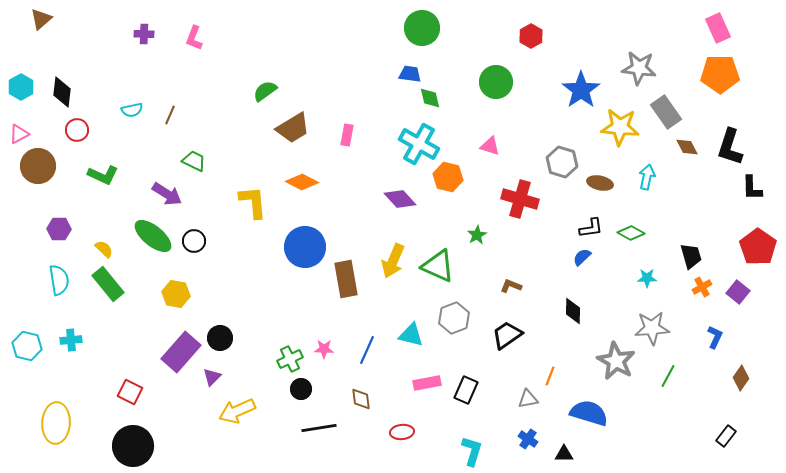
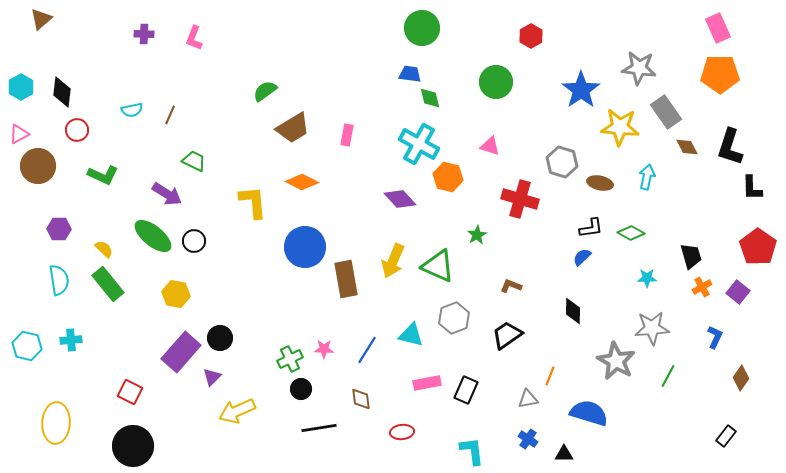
blue line at (367, 350): rotated 8 degrees clockwise
cyan L-shape at (472, 451): rotated 24 degrees counterclockwise
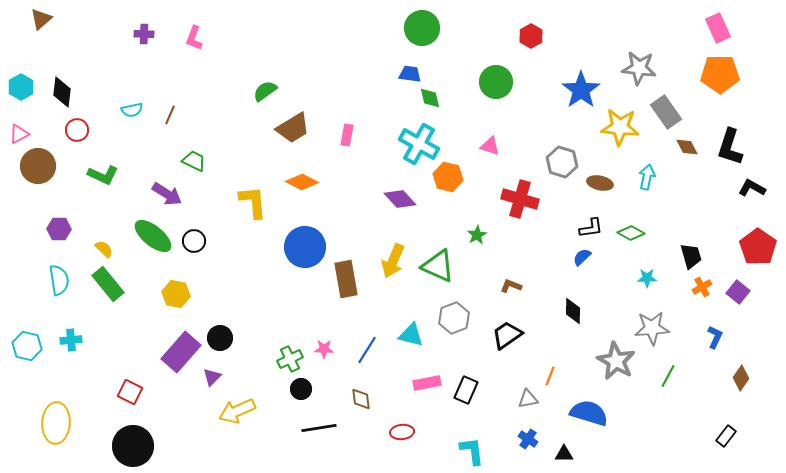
black L-shape at (752, 188): rotated 120 degrees clockwise
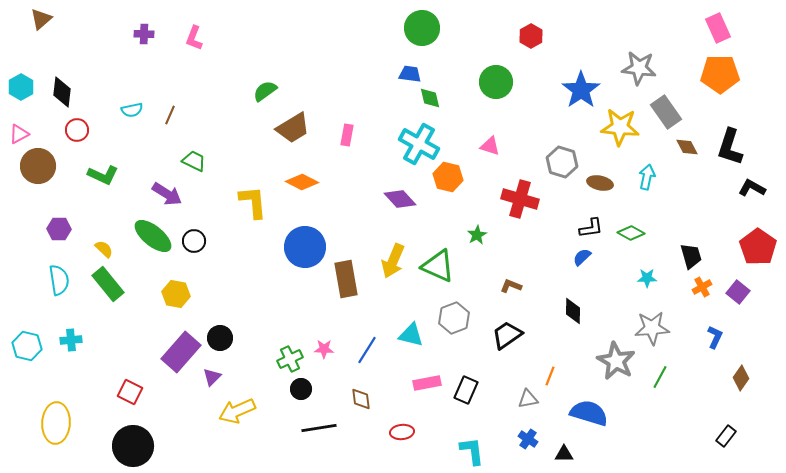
green line at (668, 376): moved 8 px left, 1 px down
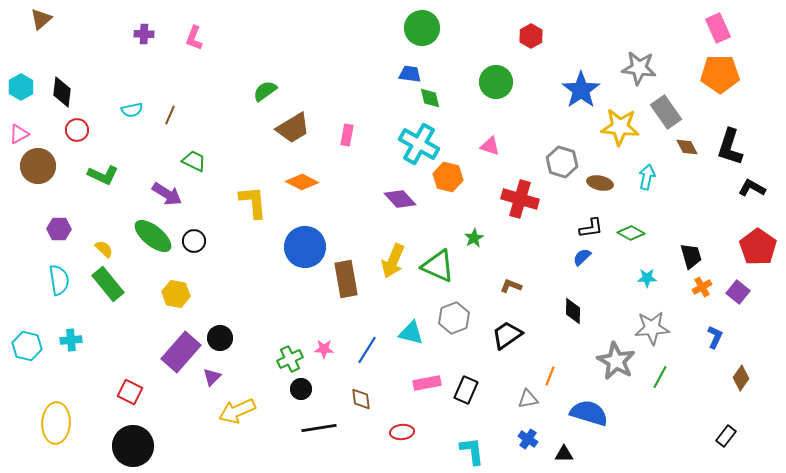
green star at (477, 235): moved 3 px left, 3 px down
cyan triangle at (411, 335): moved 2 px up
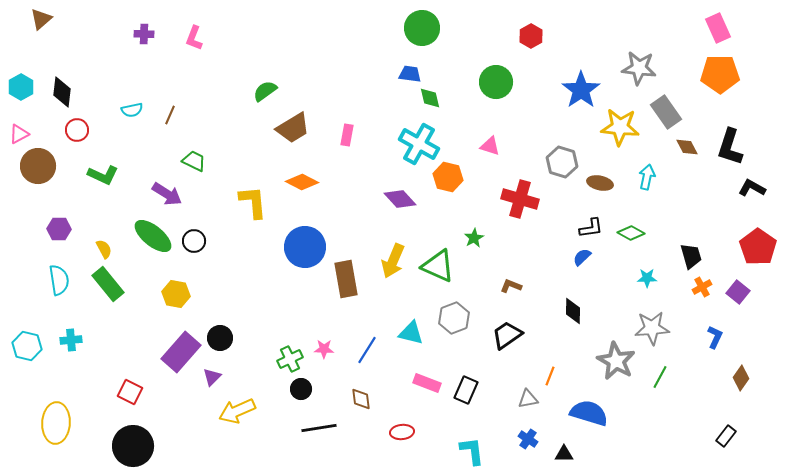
yellow semicircle at (104, 249): rotated 18 degrees clockwise
pink rectangle at (427, 383): rotated 32 degrees clockwise
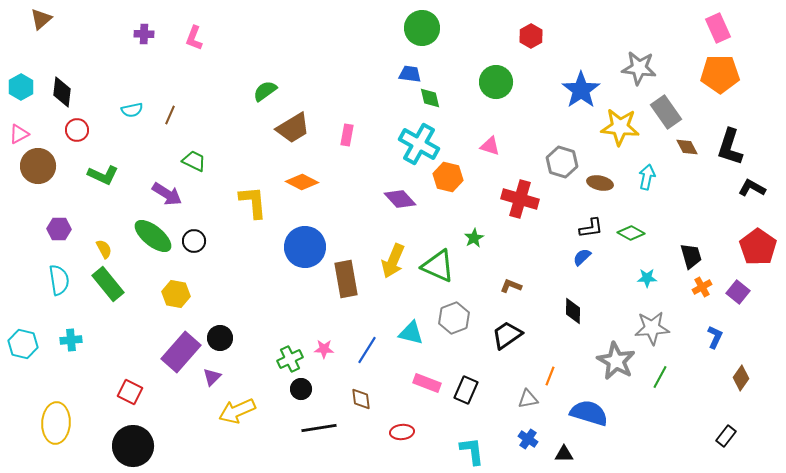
cyan hexagon at (27, 346): moved 4 px left, 2 px up
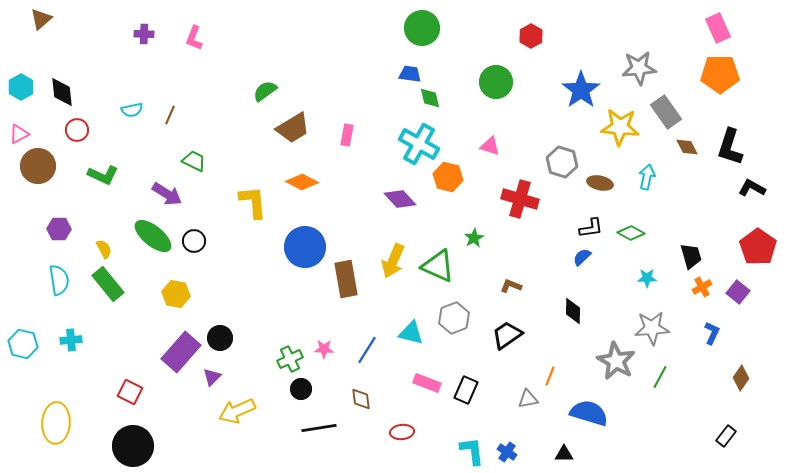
gray star at (639, 68): rotated 12 degrees counterclockwise
black diamond at (62, 92): rotated 12 degrees counterclockwise
blue L-shape at (715, 337): moved 3 px left, 4 px up
blue cross at (528, 439): moved 21 px left, 13 px down
